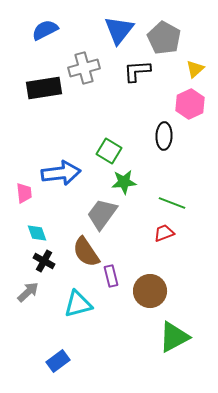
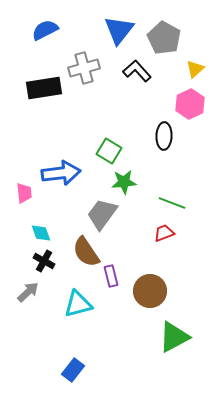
black L-shape: rotated 52 degrees clockwise
cyan diamond: moved 4 px right
blue rectangle: moved 15 px right, 9 px down; rotated 15 degrees counterclockwise
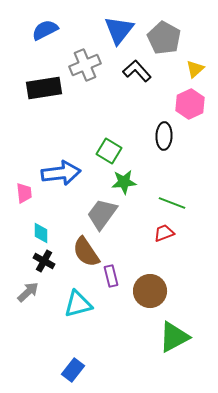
gray cross: moved 1 px right, 3 px up; rotated 8 degrees counterclockwise
cyan diamond: rotated 20 degrees clockwise
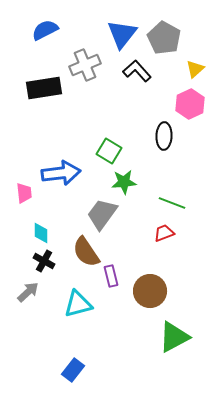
blue triangle: moved 3 px right, 4 px down
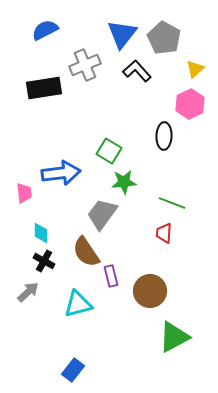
red trapezoid: rotated 65 degrees counterclockwise
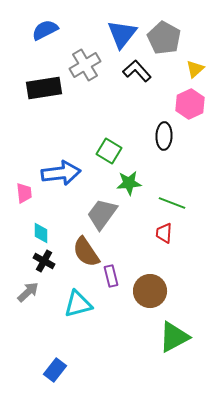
gray cross: rotated 8 degrees counterclockwise
green star: moved 5 px right, 1 px down
blue rectangle: moved 18 px left
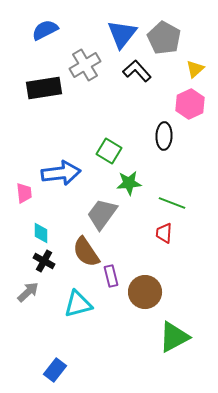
brown circle: moved 5 px left, 1 px down
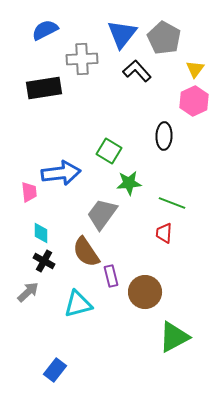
gray cross: moved 3 px left, 6 px up; rotated 28 degrees clockwise
yellow triangle: rotated 12 degrees counterclockwise
pink hexagon: moved 4 px right, 3 px up
pink trapezoid: moved 5 px right, 1 px up
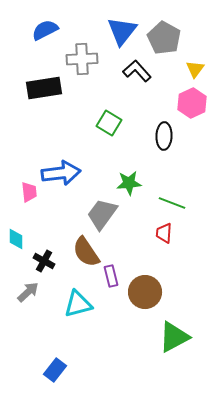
blue triangle: moved 3 px up
pink hexagon: moved 2 px left, 2 px down
green square: moved 28 px up
cyan diamond: moved 25 px left, 6 px down
